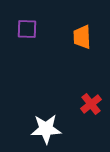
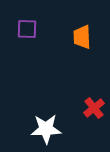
red cross: moved 3 px right, 4 px down
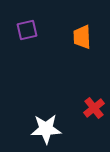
purple square: moved 1 px down; rotated 15 degrees counterclockwise
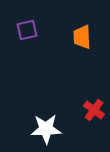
red cross: moved 2 px down; rotated 15 degrees counterclockwise
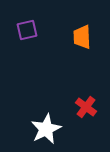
red cross: moved 8 px left, 3 px up
white star: rotated 24 degrees counterclockwise
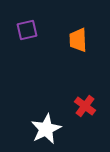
orange trapezoid: moved 4 px left, 3 px down
red cross: moved 1 px left, 1 px up
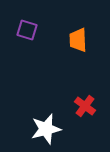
purple square: rotated 30 degrees clockwise
white star: rotated 12 degrees clockwise
